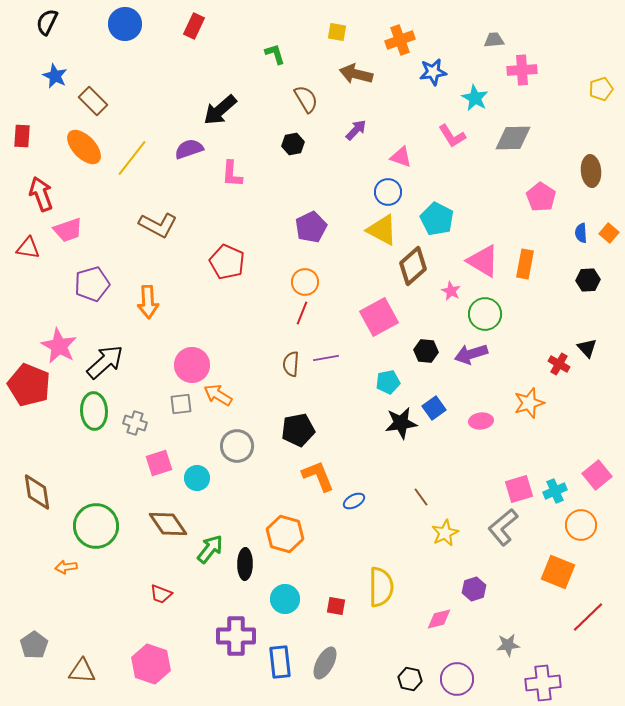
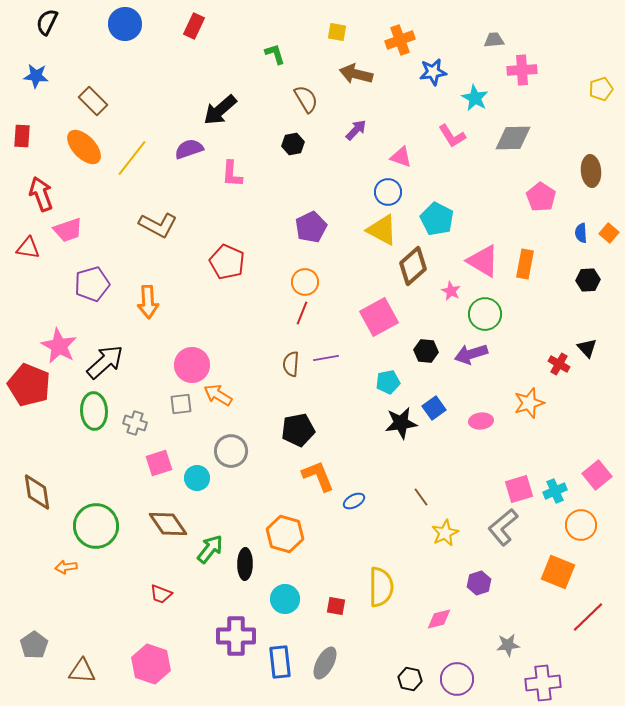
blue star at (55, 76): moved 19 px left; rotated 20 degrees counterclockwise
gray circle at (237, 446): moved 6 px left, 5 px down
purple hexagon at (474, 589): moved 5 px right, 6 px up
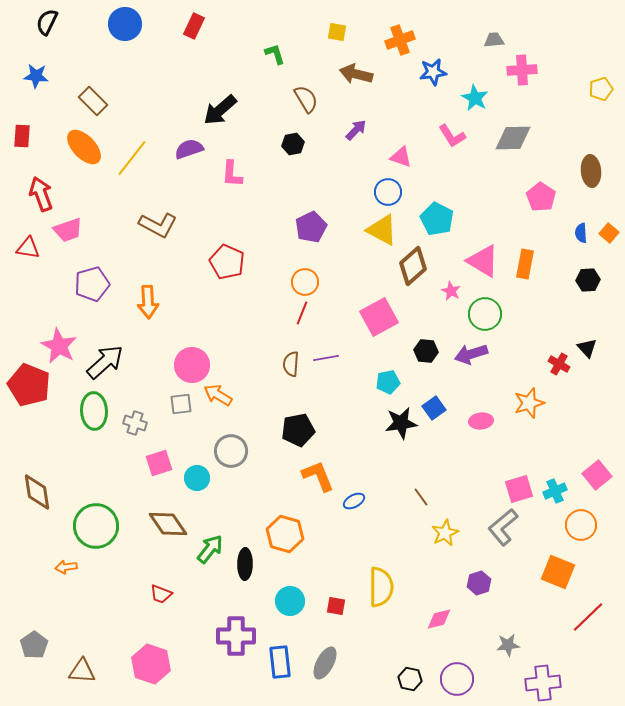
cyan circle at (285, 599): moved 5 px right, 2 px down
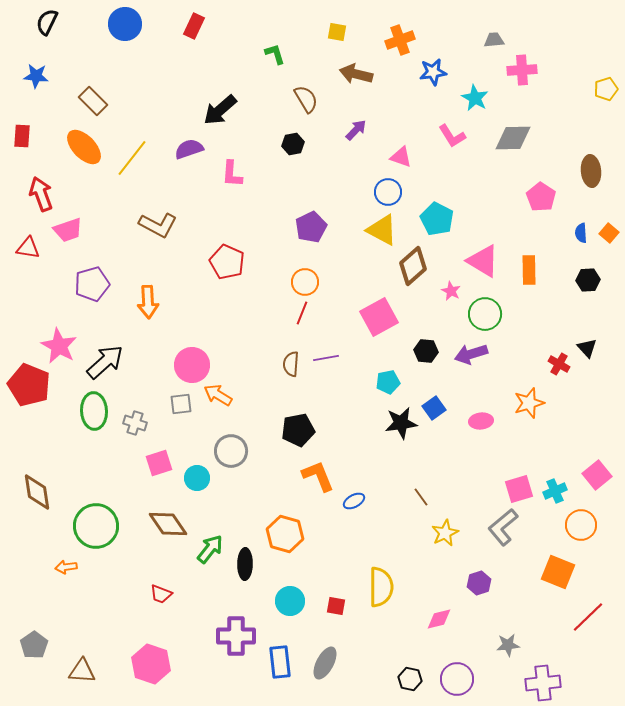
yellow pentagon at (601, 89): moved 5 px right
orange rectangle at (525, 264): moved 4 px right, 6 px down; rotated 12 degrees counterclockwise
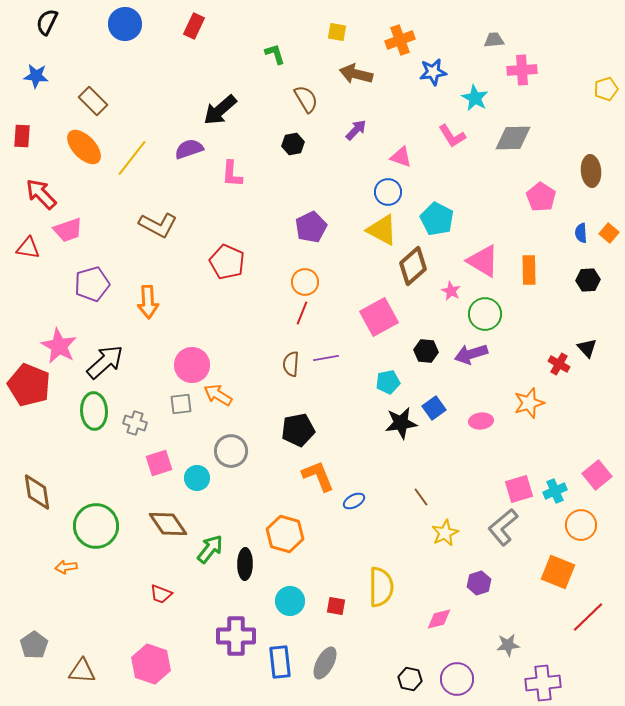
red arrow at (41, 194): rotated 24 degrees counterclockwise
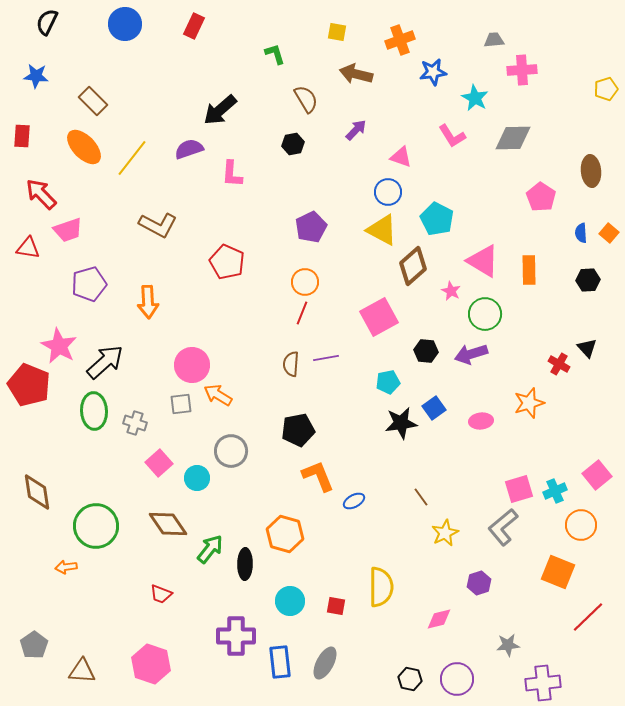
purple pentagon at (92, 284): moved 3 px left
pink square at (159, 463): rotated 24 degrees counterclockwise
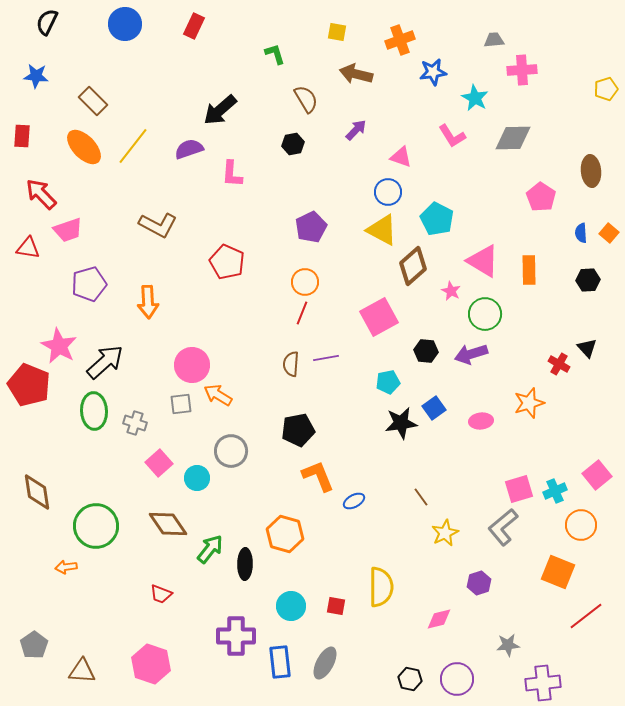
yellow line at (132, 158): moved 1 px right, 12 px up
cyan circle at (290, 601): moved 1 px right, 5 px down
red line at (588, 617): moved 2 px left, 1 px up; rotated 6 degrees clockwise
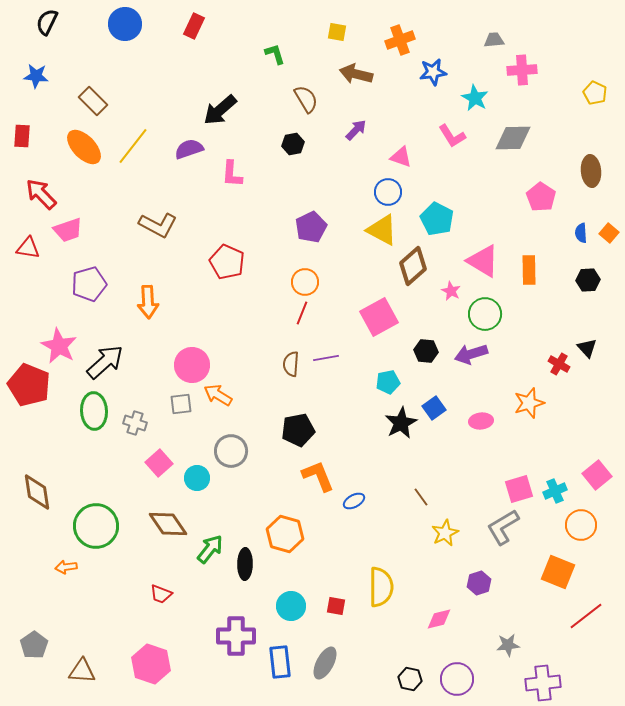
yellow pentagon at (606, 89): moved 11 px left, 4 px down; rotated 30 degrees counterclockwise
black star at (401, 423): rotated 20 degrees counterclockwise
gray L-shape at (503, 527): rotated 9 degrees clockwise
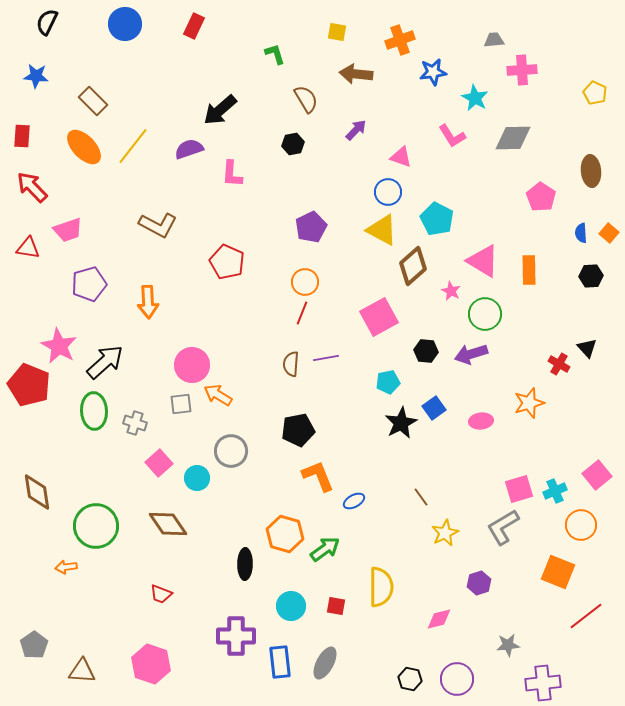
brown arrow at (356, 74): rotated 8 degrees counterclockwise
red arrow at (41, 194): moved 9 px left, 7 px up
black hexagon at (588, 280): moved 3 px right, 4 px up
green arrow at (210, 549): moved 115 px right; rotated 16 degrees clockwise
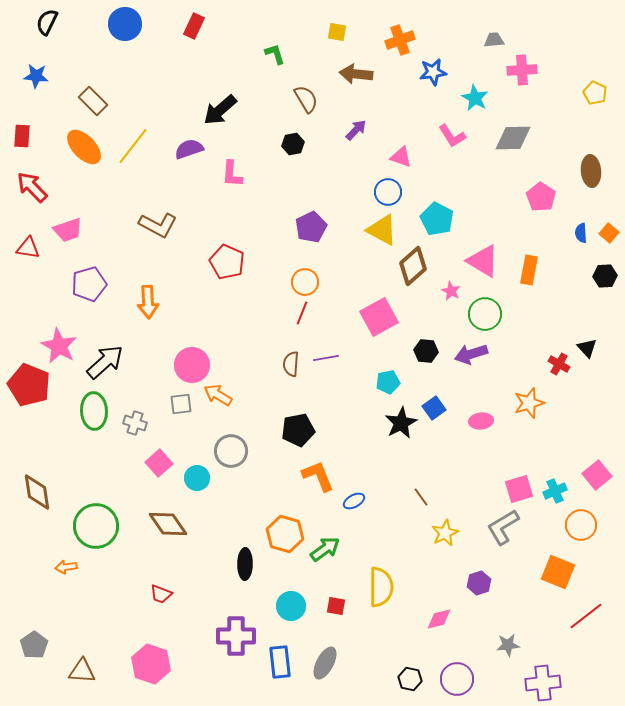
orange rectangle at (529, 270): rotated 12 degrees clockwise
black hexagon at (591, 276): moved 14 px right
